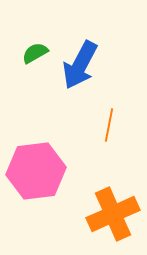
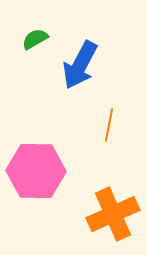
green semicircle: moved 14 px up
pink hexagon: rotated 8 degrees clockwise
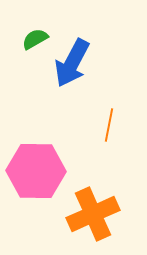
blue arrow: moved 8 px left, 2 px up
orange cross: moved 20 px left
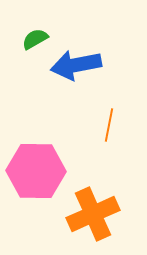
blue arrow: moved 4 px right, 2 px down; rotated 51 degrees clockwise
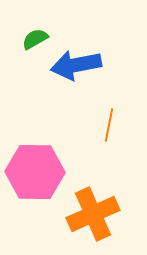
pink hexagon: moved 1 px left, 1 px down
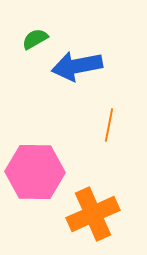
blue arrow: moved 1 px right, 1 px down
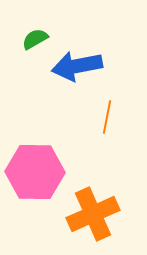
orange line: moved 2 px left, 8 px up
